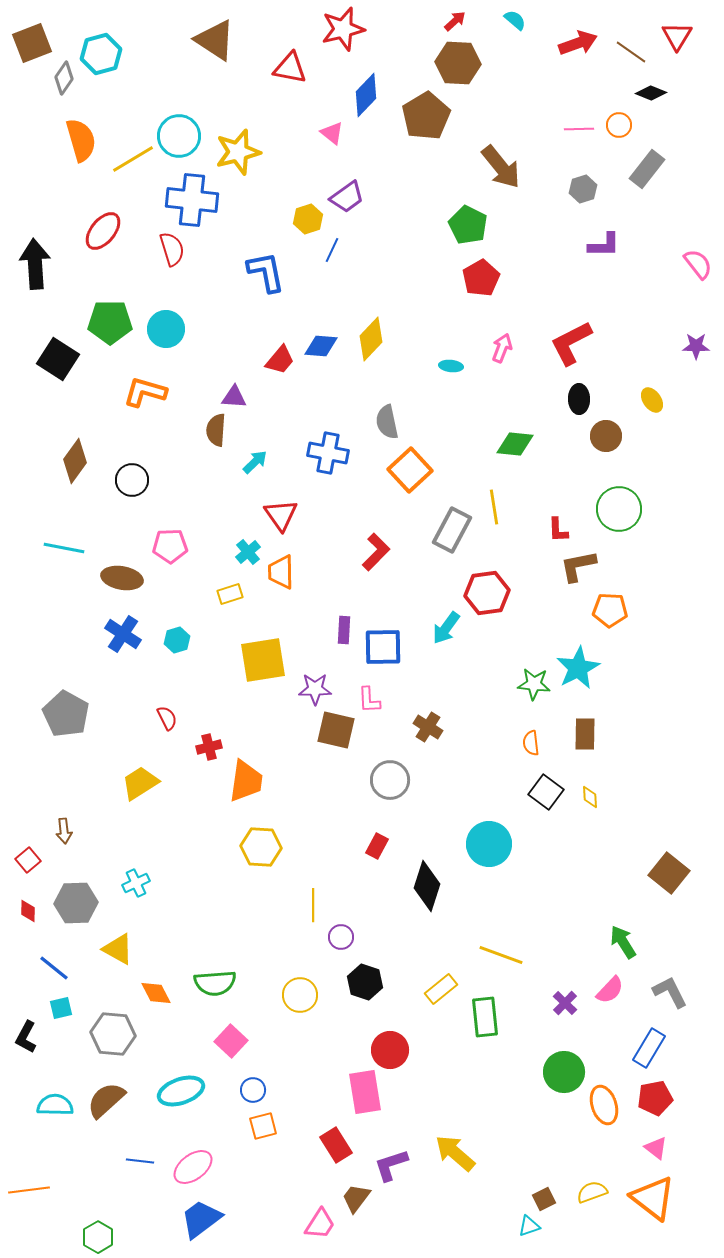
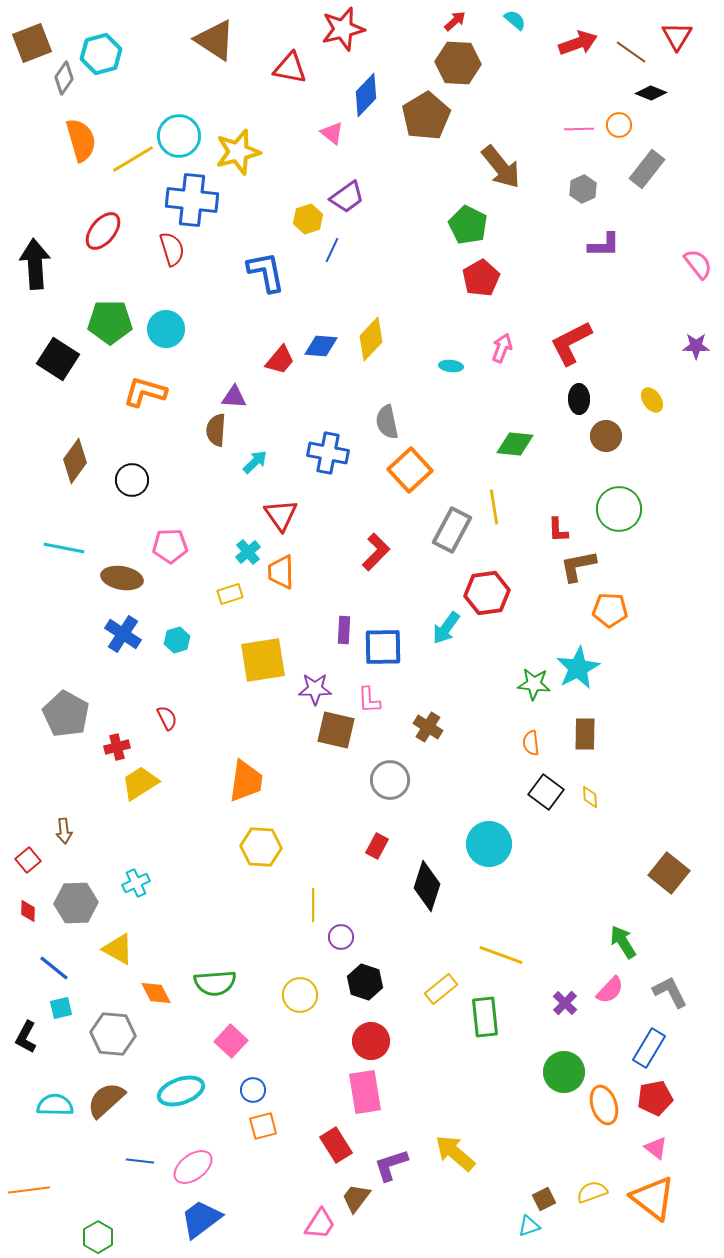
gray hexagon at (583, 189): rotated 8 degrees counterclockwise
red cross at (209, 747): moved 92 px left
red circle at (390, 1050): moved 19 px left, 9 px up
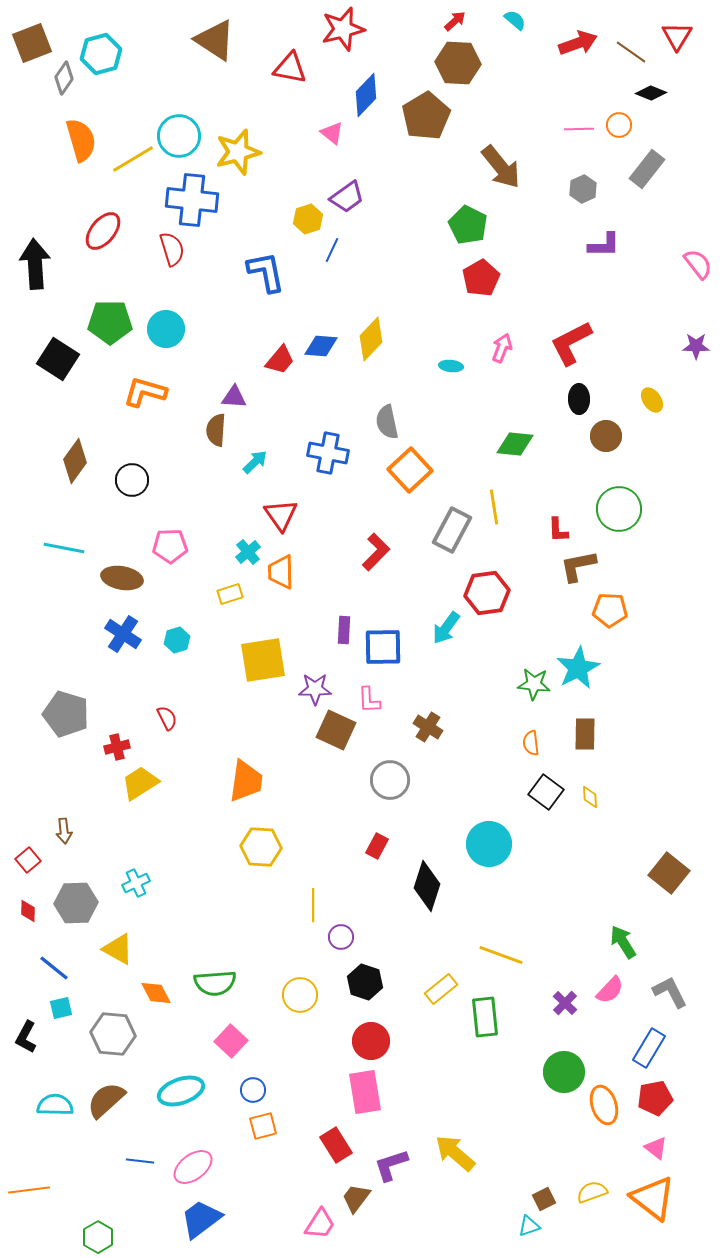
gray pentagon at (66, 714): rotated 12 degrees counterclockwise
brown square at (336, 730): rotated 12 degrees clockwise
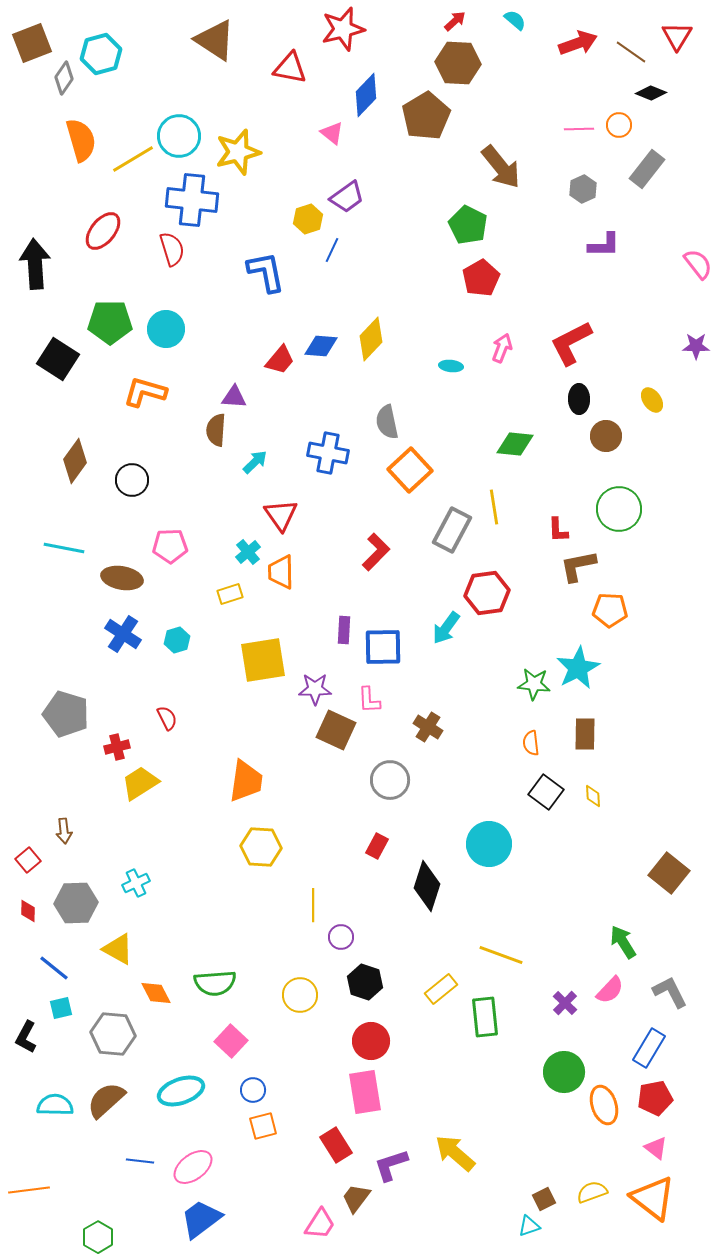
yellow diamond at (590, 797): moved 3 px right, 1 px up
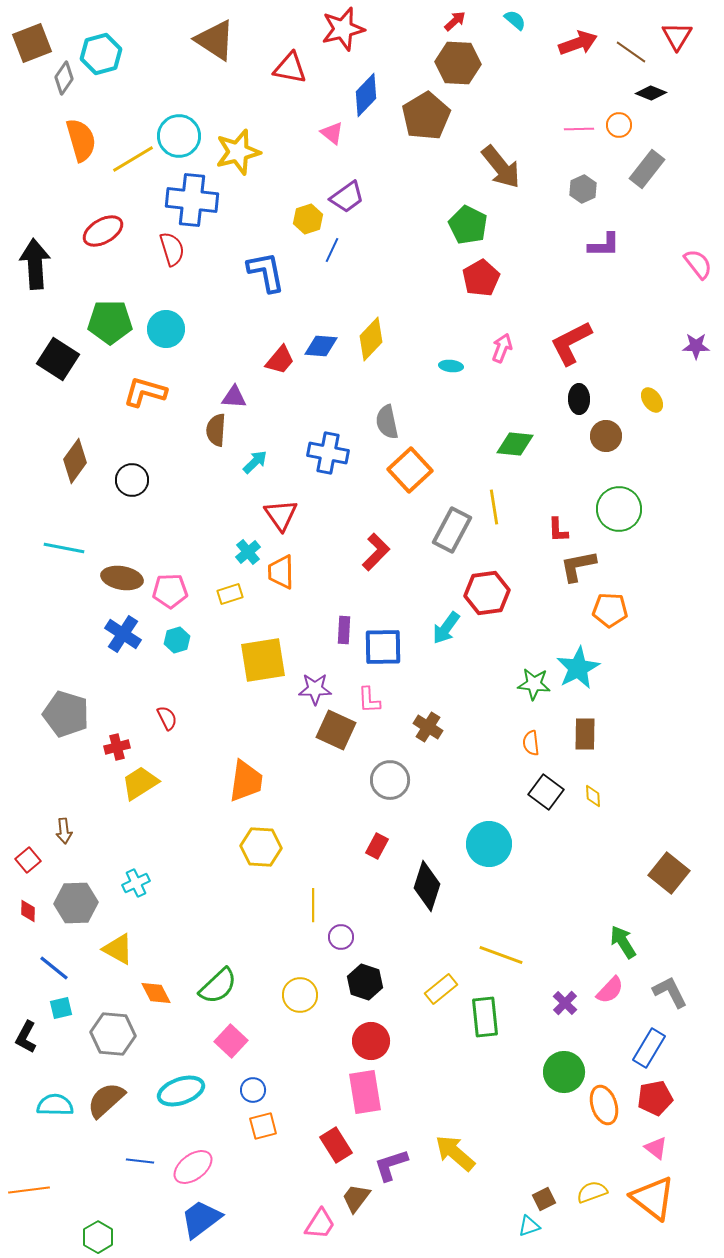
red ellipse at (103, 231): rotated 21 degrees clockwise
pink pentagon at (170, 546): moved 45 px down
green semicircle at (215, 983): moved 3 px right, 3 px down; rotated 39 degrees counterclockwise
